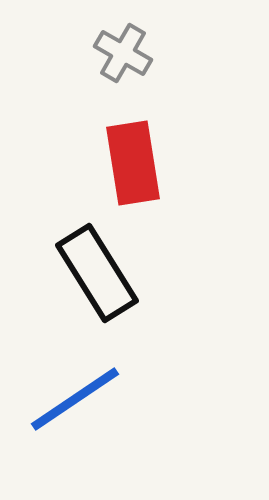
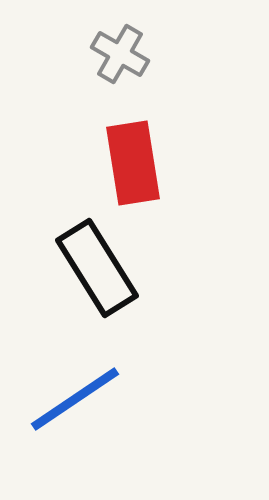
gray cross: moved 3 px left, 1 px down
black rectangle: moved 5 px up
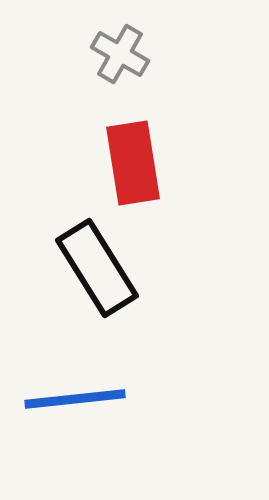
blue line: rotated 28 degrees clockwise
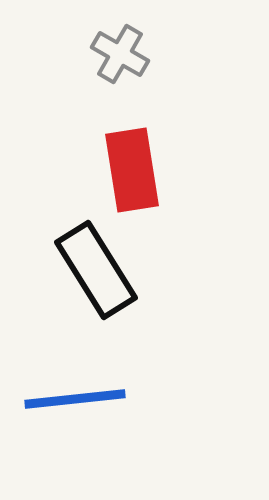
red rectangle: moved 1 px left, 7 px down
black rectangle: moved 1 px left, 2 px down
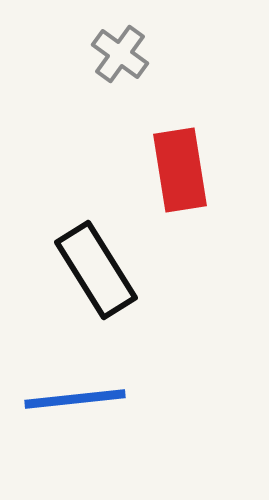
gray cross: rotated 6 degrees clockwise
red rectangle: moved 48 px right
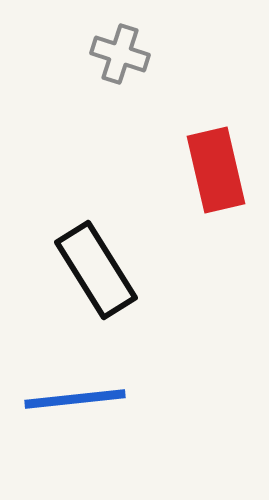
gray cross: rotated 18 degrees counterclockwise
red rectangle: moved 36 px right; rotated 4 degrees counterclockwise
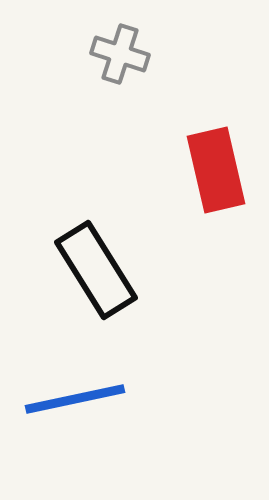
blue line: rotated 6 degrees counterclockwise
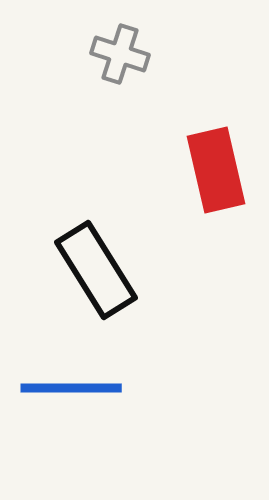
blue line: moved 4 px left, 11 px up; rotated 12 degrees clockwise
